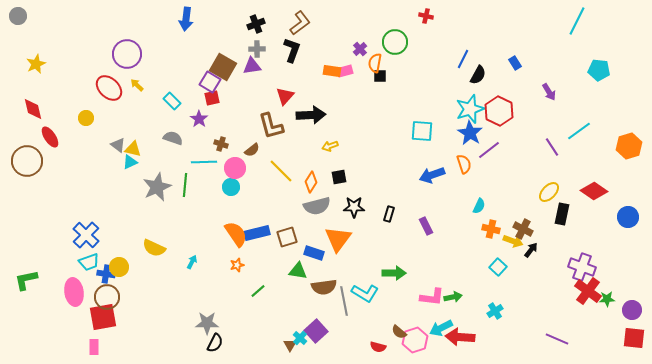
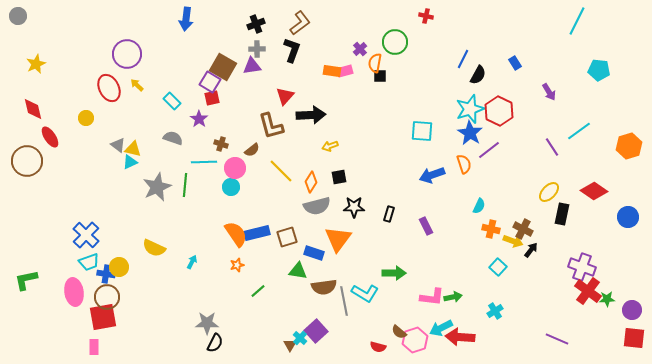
red ellipse at (109, 88): rotated 20 degrees clockwise
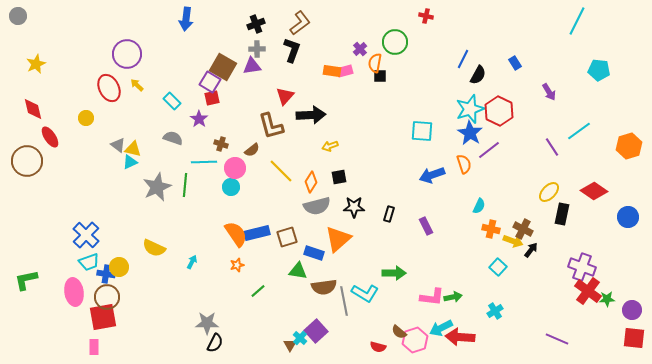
orange triangle at (338, 239): rotated 12 degrees clockwise
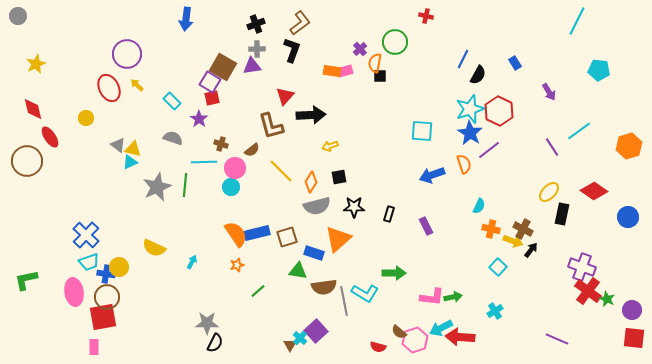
green star at (607, 299): rotated 28 degrees clockwise
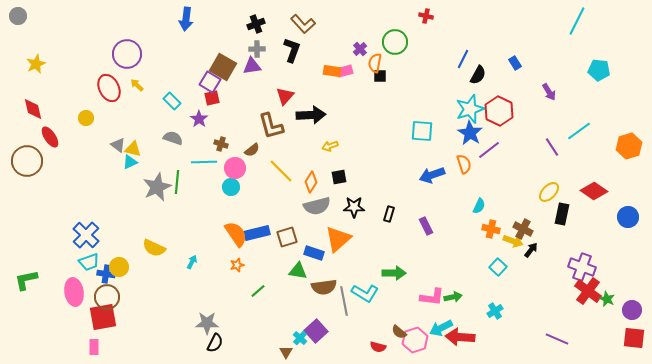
brown L-shape at (300, 23): moved 3 px right, 1 px down; rotated 85 degrees clockwise
green line at (185, 185): moved 8 px left, 3 px up
brown triangle at (290, 345): moved 4 px left, 7 px down
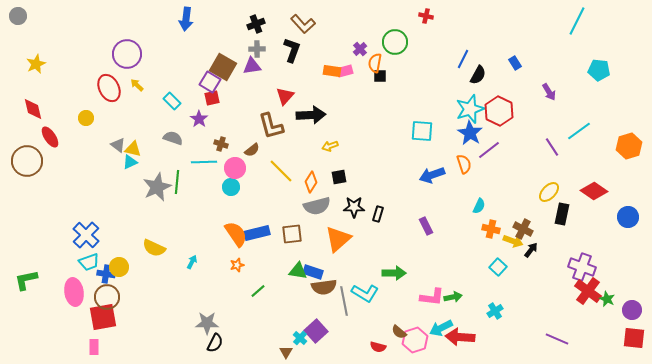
black rectangle at (389, 214): moved 11 px left
brown square at (287, 237): moved 5 px right, 3 px up; rotated 10 degrees clockwise
blue rectangle at (314, 253): moved 1 px left, 19 px down
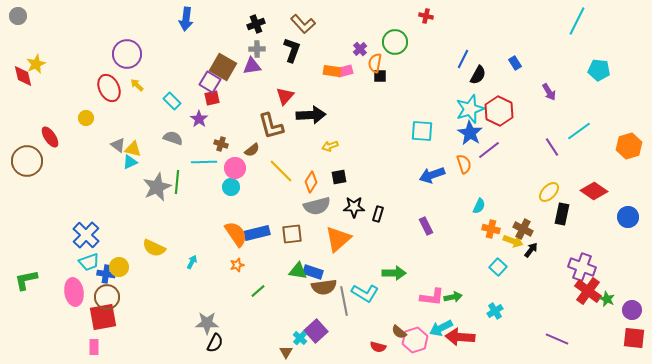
red diamond at (33, 109): moved 10 px left, 33 px up
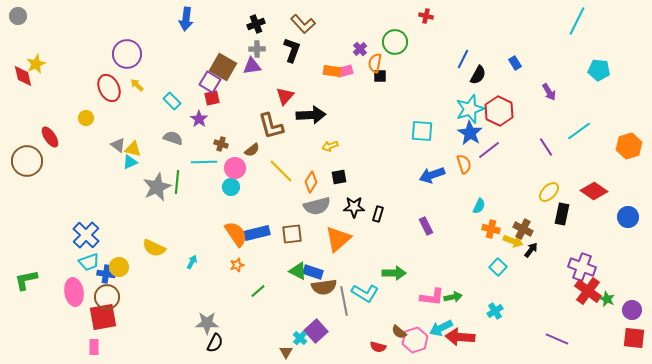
purple line at (552, 147): moved 6 px left
green triangle at (298, 271): rotated 18 degrees clockwise
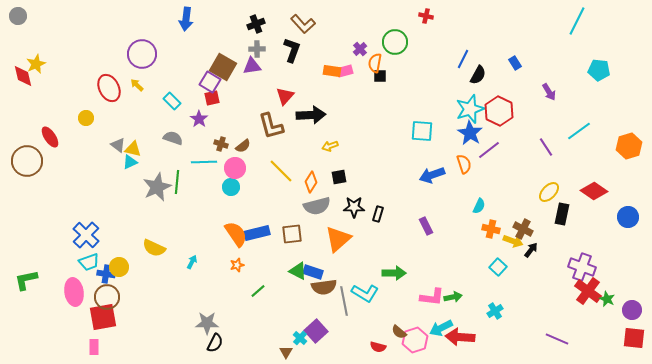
purple circle at (127, 54): moved 15 px right
brown semicircle at (252, 150): moved 9 px left, 4 px up
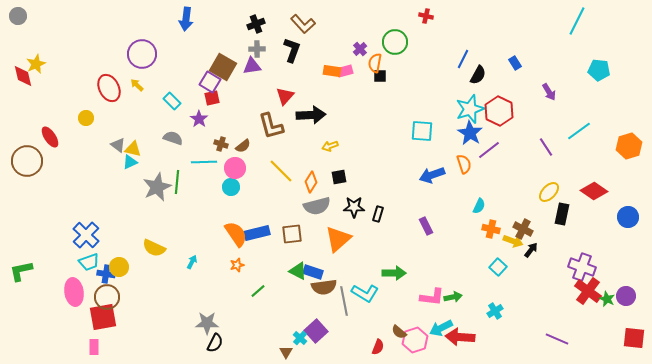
green L-shape at (26, 280): moved 5 px left, 9 px up
purple circle at (632, 310): moved 6 px left, 14 px up
red semicircle at (378, 347): rotated 84 degrees counterclockwise
